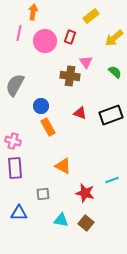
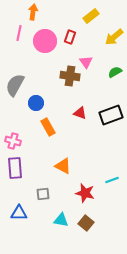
yellow arrow: moved 1 px up
green semicircle: rotated 72 degrees counterclockwise
blue circle: moved 5 px left, 3 px up
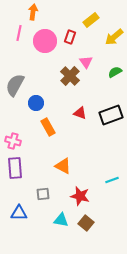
yellow rectangle: moved 4 px down
brown cross: rotated 36 degrees clockwise
red star: moved 5 px left, 3 px down
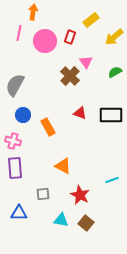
blue circle: moved 13 px left, 12 px down
black rectangle: rotated 20 degrees clockwise
red star: moved 1 px up; rotated 12 degrees clockwise
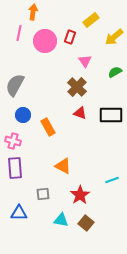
pink triangle: moved 1 px left, 1 px up
brown cross: moved 7 px right, 11 px down
red star: rotated 12 degrees clockwise
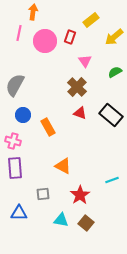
black rectangle: rotated 40 degrees clockwise
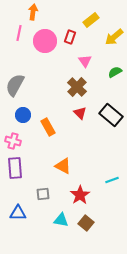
red triangle: rotated 24 degrees clockwise
blue triangle: moved 1 px left
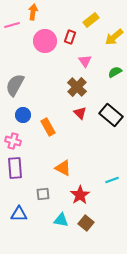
pink line: moved 7 px left, 8 px up; rotated 63 degrees clockwise
orange triangle: moved 2 px down
blue triangle: moved 1 px right, 1 px down
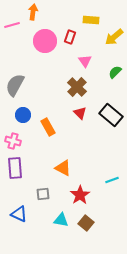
yellow rectangle: rotated 42 degrees clockwise
green semicircle: rotated 16 degrees counterclockwise
blue triangle: rotated 24 degrees clockwise
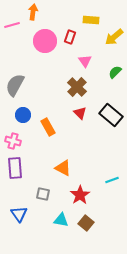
gray square: rotated 16 degrees clockwise
blue triangle: rotated 30 degrees clockwise
